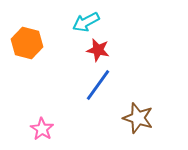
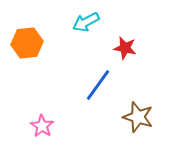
orange hexagon: rotated 20 degrees counterclockwise
red star: moved 27 px right, 2 px up
brown star: moved 1 px up
pink star: moved 3 px up
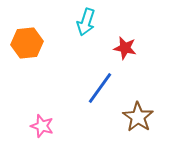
cyan arrow: rotated 44 degrees counterclockwise
blue line: moved 2 px right, 3 px down
brown star: rotated 16 degrees clockwise
pink star: rotated 15 degrees counterclockwise
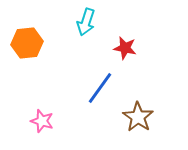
pink star: moved 5 px up
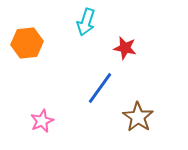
pink star: rotated 30 degrees clockwise
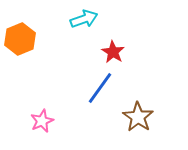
cyan arrow: moved 2 px left, 3 px up; rotated 128 degrees counterclockwise
orange hexagon: moved 7 px left, 4 px up; rotated 16 degrees counterclockwise
red star: moved 12 px left, 4 px down; rotated 20 degrees clockwise
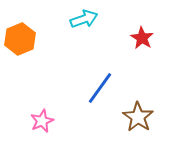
red star: moved 29 px right, 14 px up
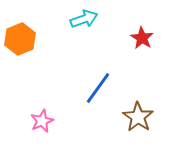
blue line: moved 2 px left
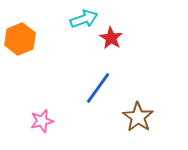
red star: moved 31 px left
pink star: rotated 10 degrees clockwise
